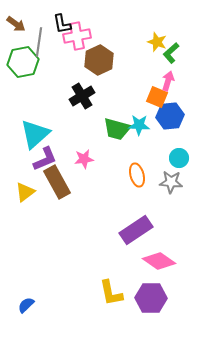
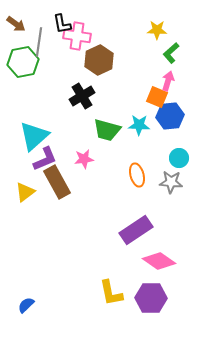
pink cross: rotated 20 degrees clockwise
yellow star: moved 12 px up; rotated 18 degrees counterclockwise
green trapezoid: moved 10 px left, 1 px down
cyan triangle: moved 1 px left, 2 px down
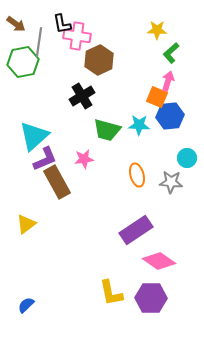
cyan circle: moved 8 px right
yellow triangle: moved 1 px right, 32 px down
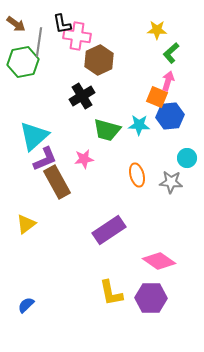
purple rectangle: moved 27 px left
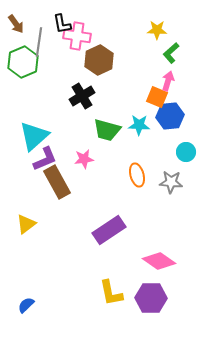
brown arrow: rotated 18 degrees clockwise
green hexagon: rotated 12 degrees counterclockwise
cyan circle: moved 1 px left, 6 px up
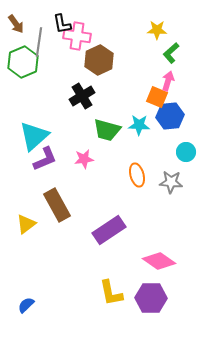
brown rectangle: moved 23 px down
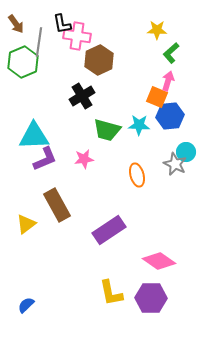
cyan triangle: rotated 40 degrees clockwise
gray star: moved 4 px right, 18 px up; rotated 20 degrees clockwise
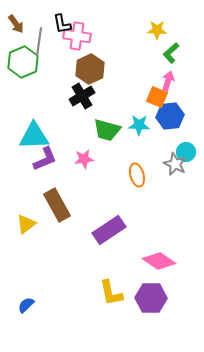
brown hexagon: moved 9 px left, 9 px down
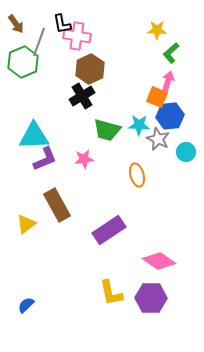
gray line: rotated 12 degrees clockwise
gray star: moved 17 px left, 25 px up
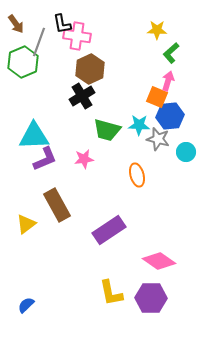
gray star: rotated 10 degrees counterclockwise
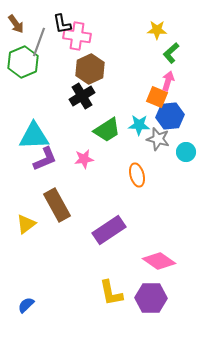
green trapezoid: rotated 48 degrees counterclockwise
